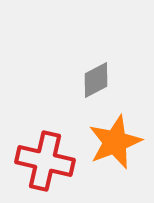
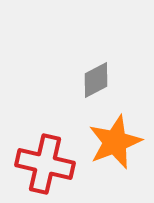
red cross: moved 3 px down
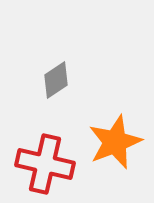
gray diamond: moved 40 px left; rotated 6 degrees counterclockwise
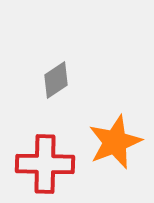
red cross: rotated 12 degrees counterclockwise
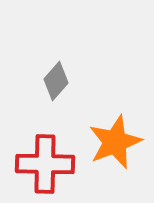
gray diamond: moved 1 px down; rotated 15 degrees counterclockwise
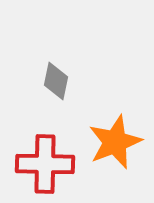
gray diamond: rotated 30 degrees counterclockwise
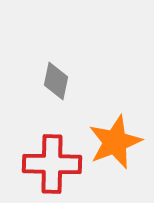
red cross: moved 7 px right
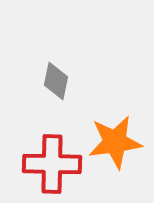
orange star: rotated 14 degrees clockwise
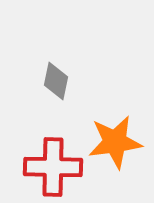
red cross: moved 1 px right, 3 px down
